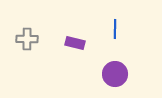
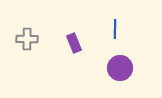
purple rectangle: moved 1 px left; rotated 54 degrees clockwise
purple circle: moved 5 px right, 6 px up
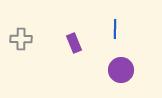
gray cross: moved 6 px left
purple circle: moved 1 px right, 2 px down
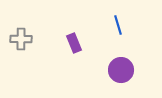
blue line: moved 3 px right, 4 px up; rotated 18 degrees counterclockwise
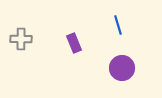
purple circle: moved 1 px right, 2 px up
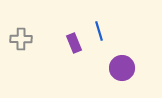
blue line: moved 19 px left, 6 px down
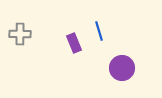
gray cross: moved 1 px left, 5 px up
